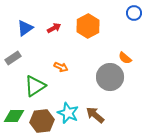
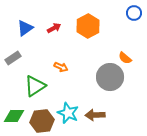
brown arrow: rotated 42 degrees counterclockwise
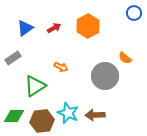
gray circle: moved 5 px left, 1 px up
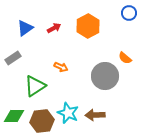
blue circle: moved 5 px left
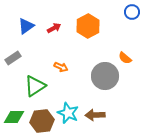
blue circle: moved 3 px right, 1 px up
blue triangle: moved 1 px right, 2 px up
green diamond: moved 1 px down
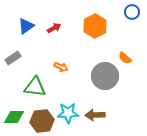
orange hexagon: moved 7 px right
green triangle: moved 1 px down; rotated 40 degrees clockwise
cyan star: rotated 25 degrees counterclockwise
